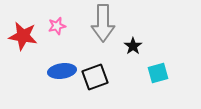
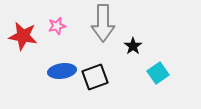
cyan square: rotated 20 degrees counterclockwise
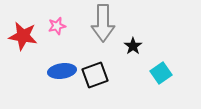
cyan square: moved 3 px right
black square: moved 2 px up
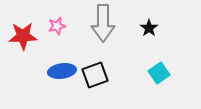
red star: rotated 12 degrees counterclockwise
black star: moved 16 px right, 18 px up
cyan square: moved 2 px left
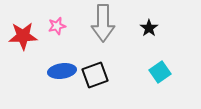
cyan square: moved 1 px right, 1 px up
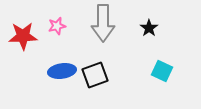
cyan square: moved 2 px right, 1 px up; rotated 30 degrees counterclockwise
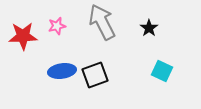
gray arrow: moved 1 px left, 1 px up; rotated 153 degrees clockwise
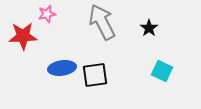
pink star: moved 10 px left, 12 px up
blue ellipse: moved 3 px up
black square: rotated 12 degrees clockwise
